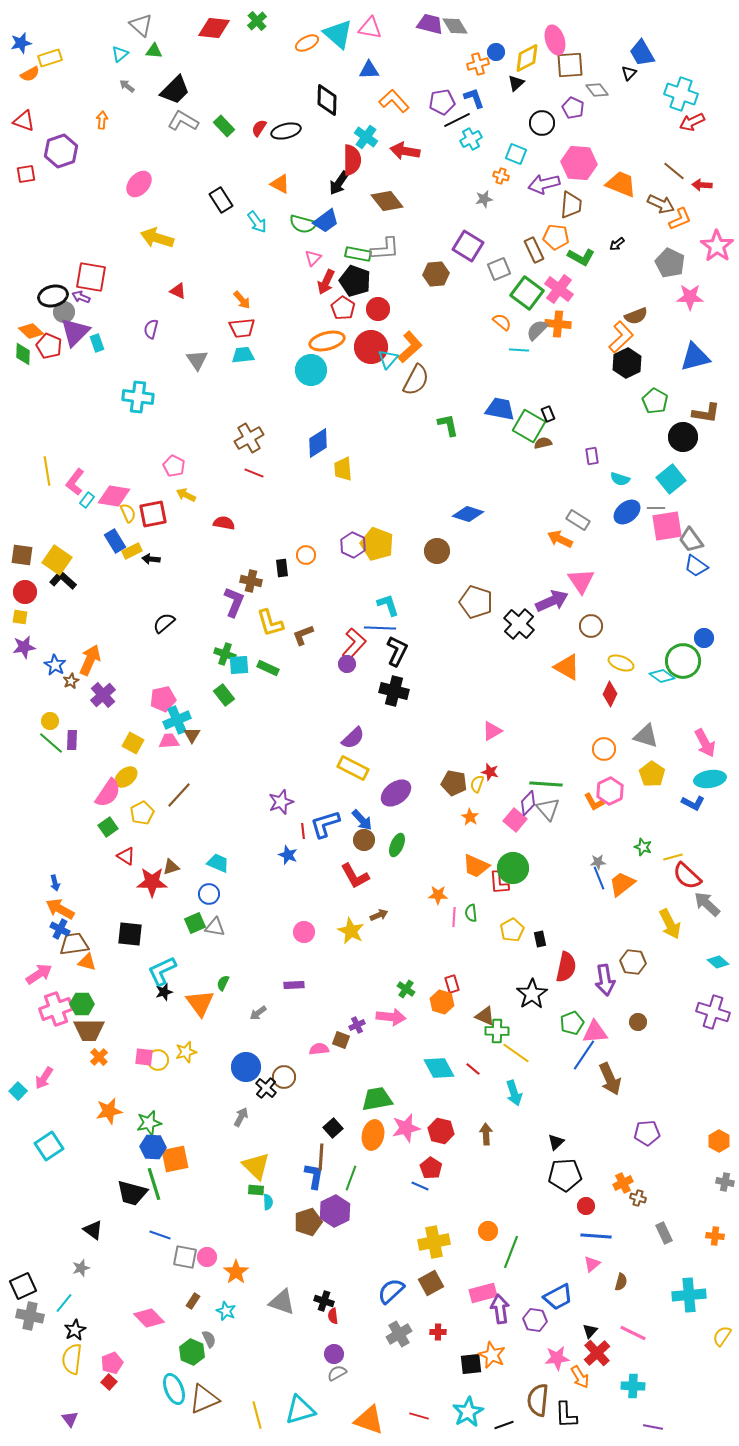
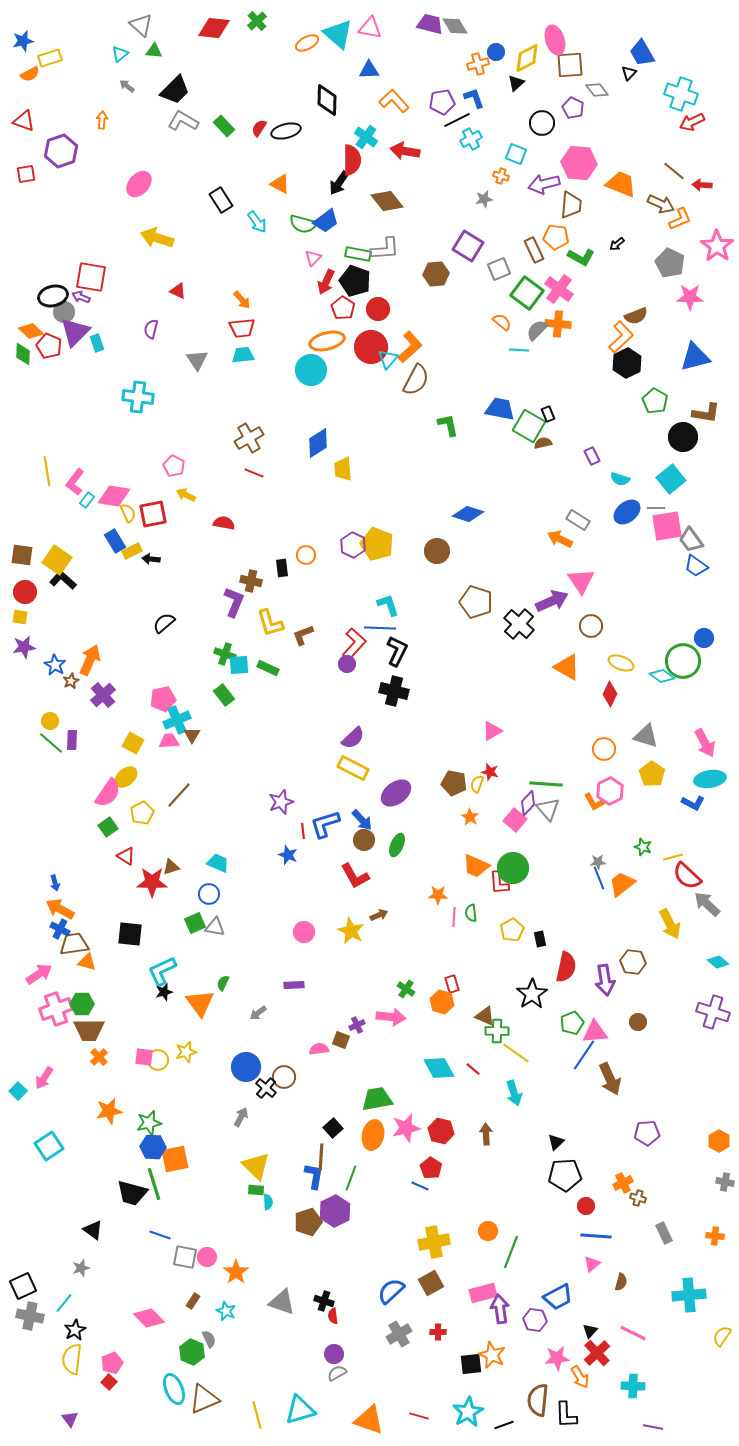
blue star at (21, 43): moved 2 px right, 2 px up
purple rectangle at (592, 456): rotated 18 degrees counterclockwise
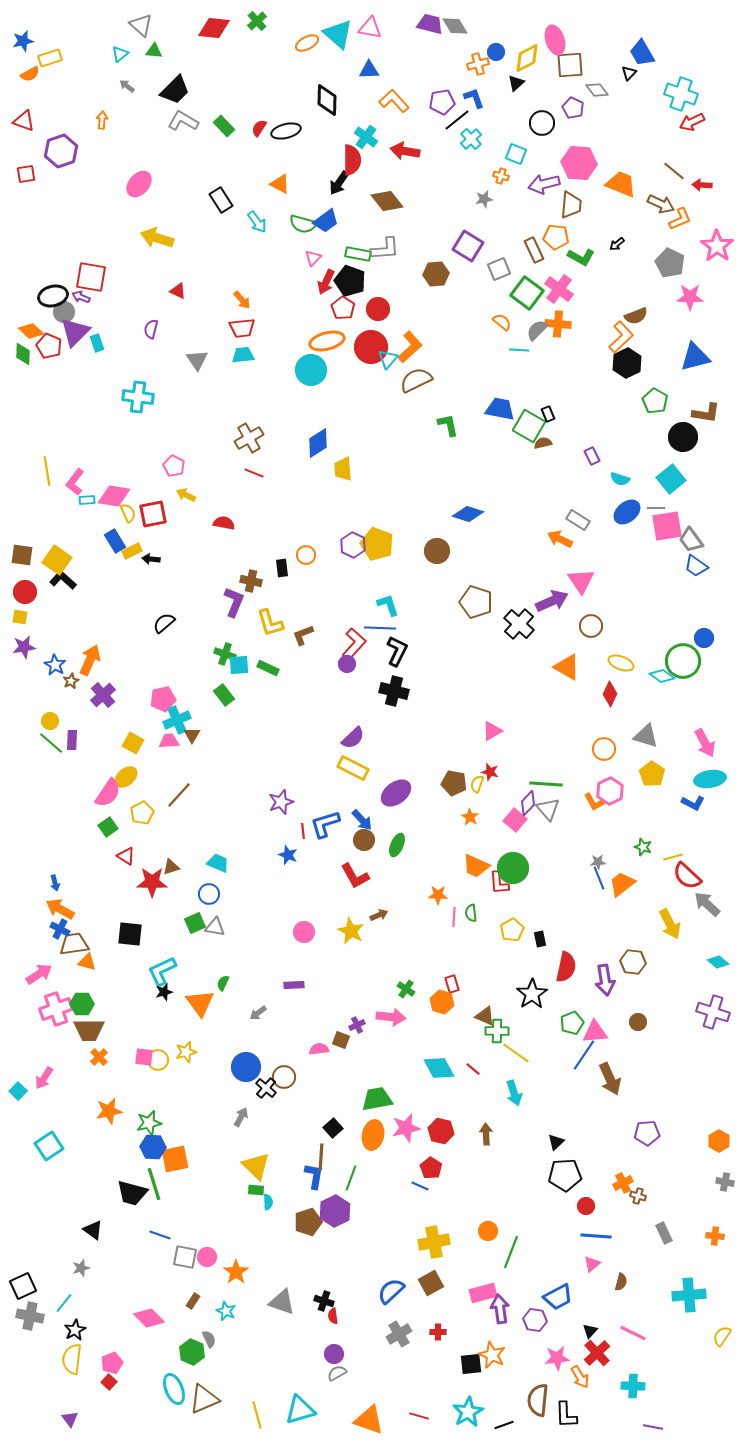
black line at (457, 120): rotated 12 degrees counterclockwise
cyan cross at (471, 139): rotated 15 degrees counterclockwise
black pentagon at (355, 281): moved 5 px left
brown semicircle at (416, 380): rotated 144 degrees counterclockwise
cyan rectangle at (87, 500): rotated 49 degrees clockwise
brown cross at (638, 1198): moved 2 px up
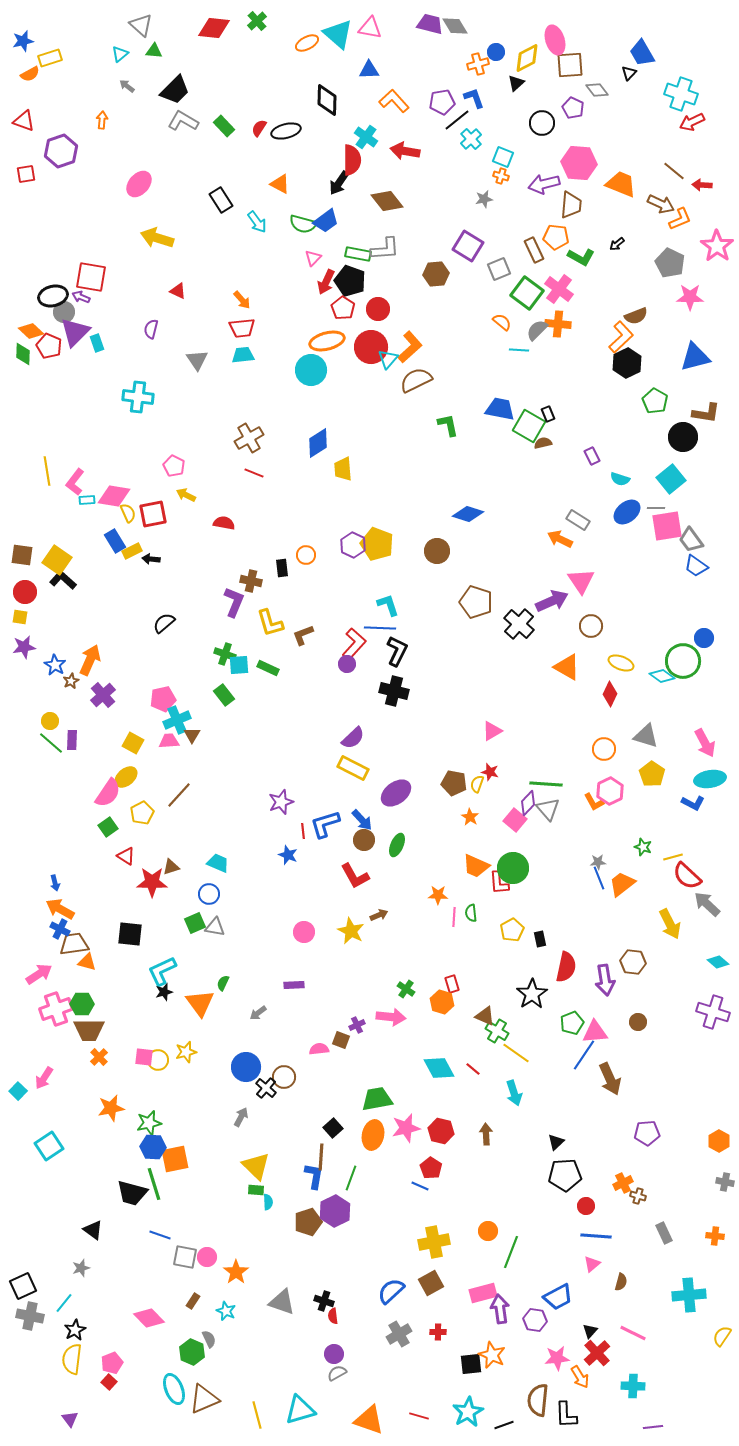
cyan square at (516, 154): moved 13 px left, 3 px down
green cross at (497, 1031): rotated 30 degrees clockwise
orange star at (109, 1111): moved 2 px right, 3 px up
purple line at (653, 1427): rotated 18 degrees counterclockwise
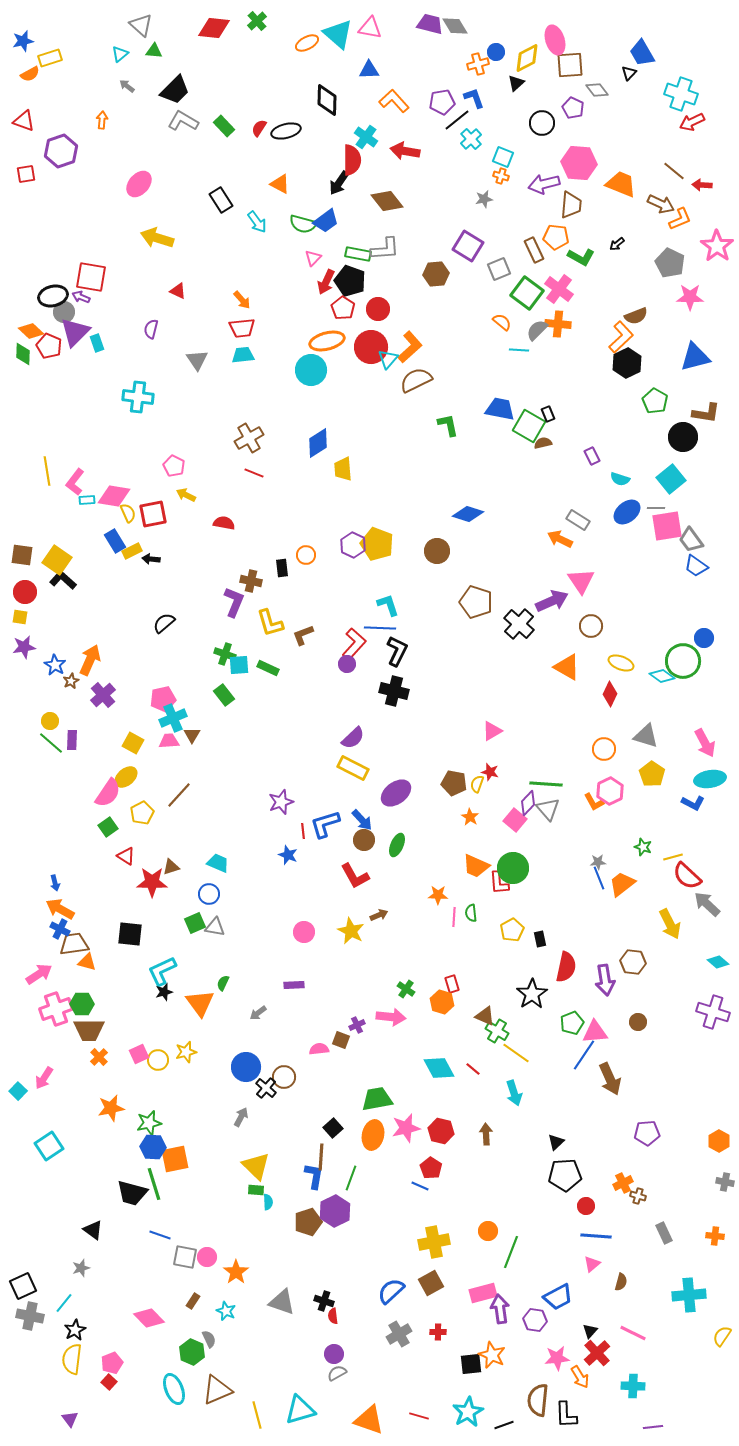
cyan cross at (177, 720): moved 4 px left, 2 px up
pink square at (144, 1057): moved 5 px left, 3 px up; rotated 30 degrees counterclockwise
brown triangle at (204, 1399): moved 13 px right, 9 px up
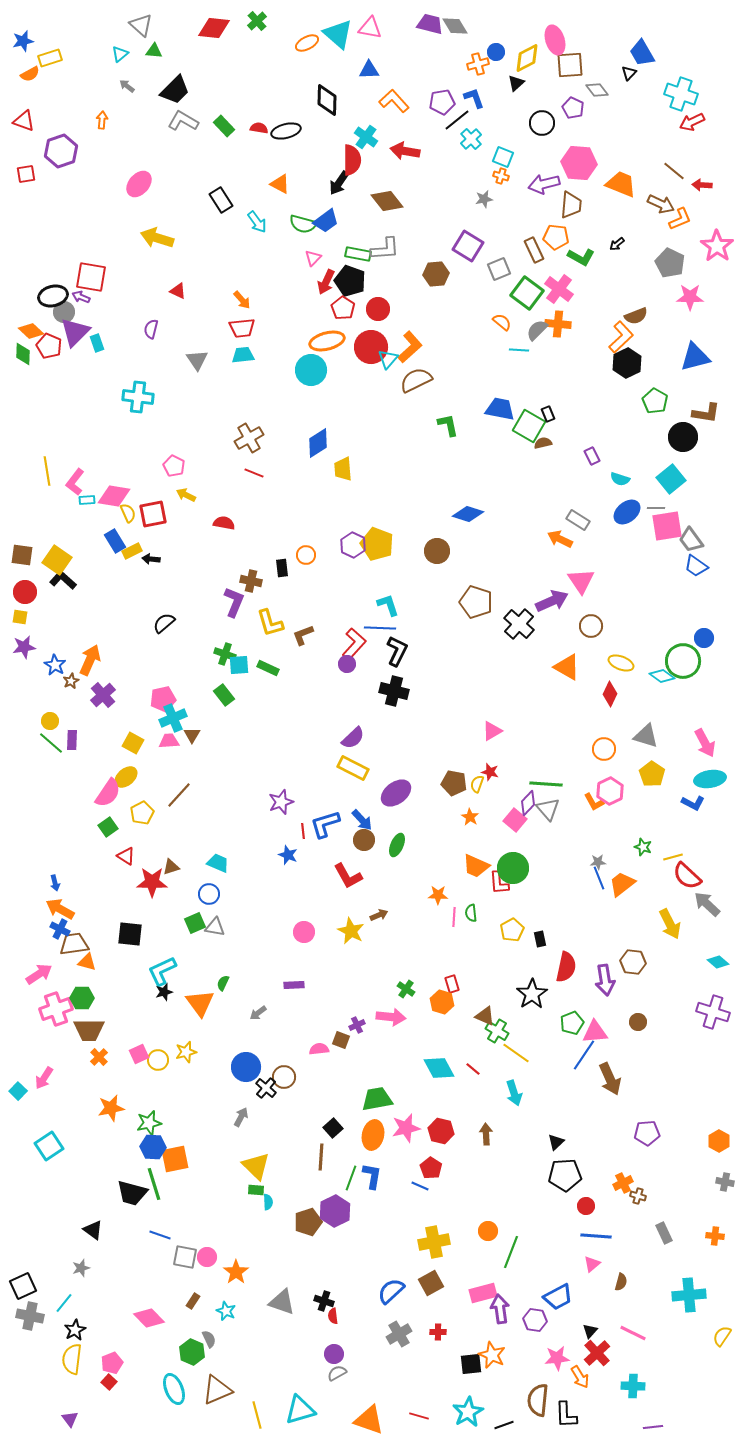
red semicircle at (259, 128): rotated 66 degrees clockwise
red L-shape at (355, 876): moved 7 px left
green hexagon at (82, 1004): moved 6 px up
blue L-shape at (314, 1176): moved 58 px right
